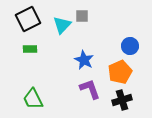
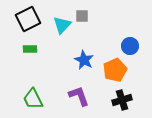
orange pentagon: moved 5 px left, 2 px up
purple L-shape: moved 11 px left, 7 px down
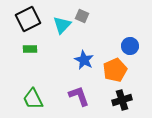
gray square: rotated 24 degrees clockwise
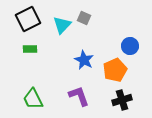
gray square: moved 2 px right, 2 px down
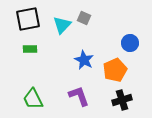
black square: rotated 15 degrees clockwise
blue circle: moved 3 px up
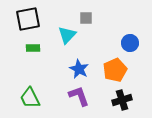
gray square: moved 2 px right; rotated 24 degrees counterclockwise
cyan triangle: moved 5 px right, 10 px down
green rectangle: moved 3 px right, 1 px up
blue star: moved 5 px left, 9 px down
green trapezoid: moved 3 px left, 1 px up
